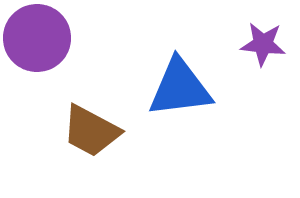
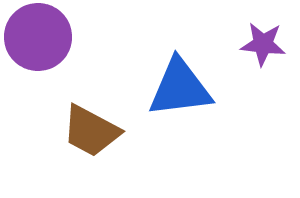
purple circle: moved 1 px right, 1 px up
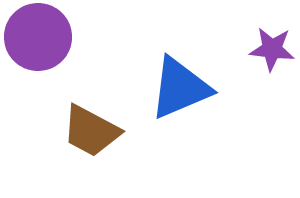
purple star: moved 9 px right, 5 px down
blue triangle: rotated 16 degrees counterclockwise
